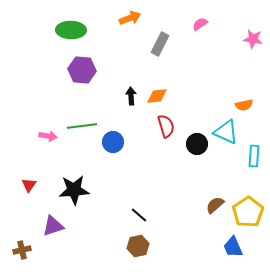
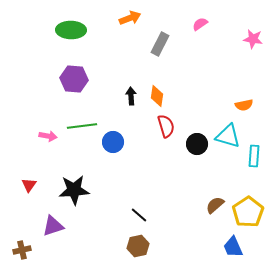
purple hexagon: moved 8 px left, 9 px down
orange diamond: rotated 75 degrees counterclockwise
cyan triangle: moved 2 px right, 4 px down; rotated 8 degrees counterclockwise
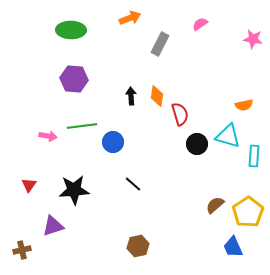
red semicircle: moved 14 px right, 12 px up
black line: moved 6 px left, 31 px up
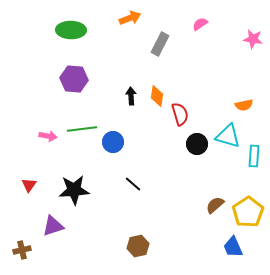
green line: moved 3 px down
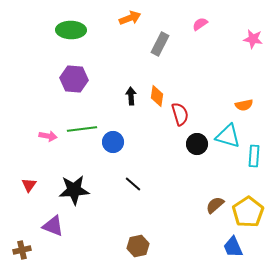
purple triangle: rotated 40 degrees clockwise
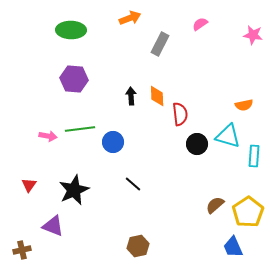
pink star: moved 4 px up
orange diamond: rotated 10 degrees counterclockwise
red semicircle: rotated 10 degrees clockwise
green line: moved 2 px left
black star: rotated 20 degrees counterclockwise
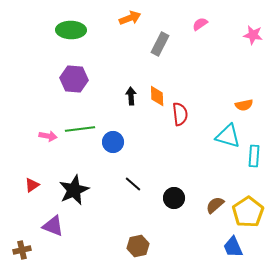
black circle: moved 23 px left, 54 px down
red triangle: moved 3 px right; rotated 21 degrees clockwise
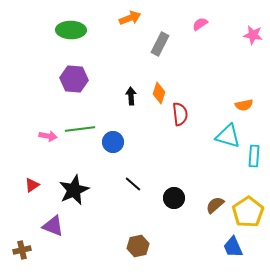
orange diamond: moved 2 px right, 3 px up; rotated 20 degrees clockwise
